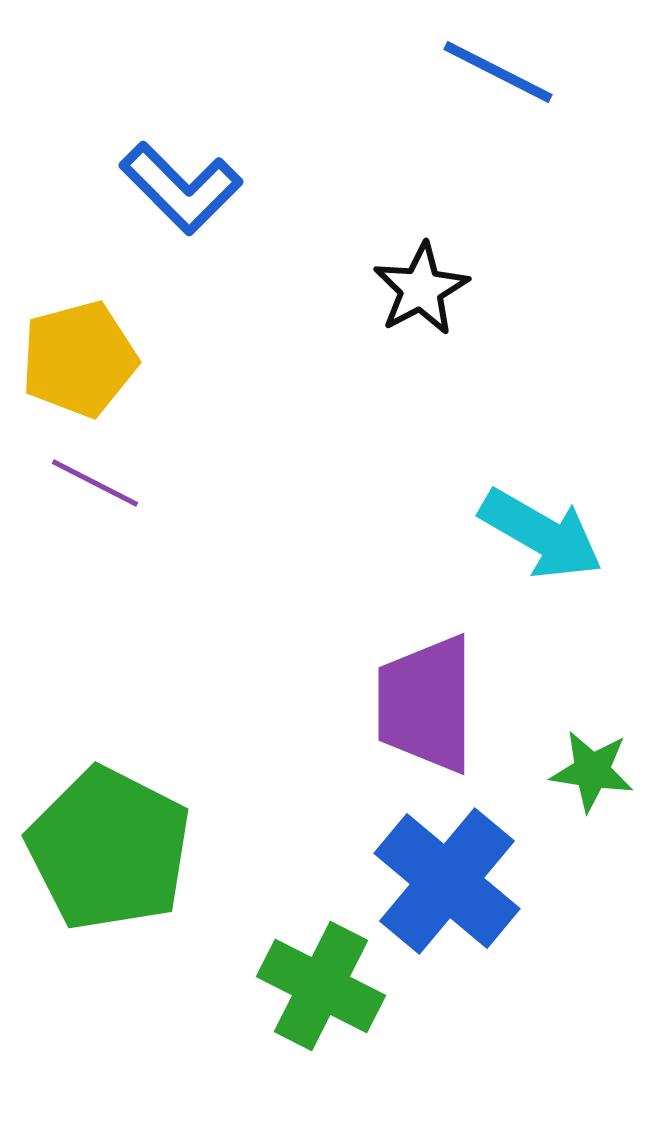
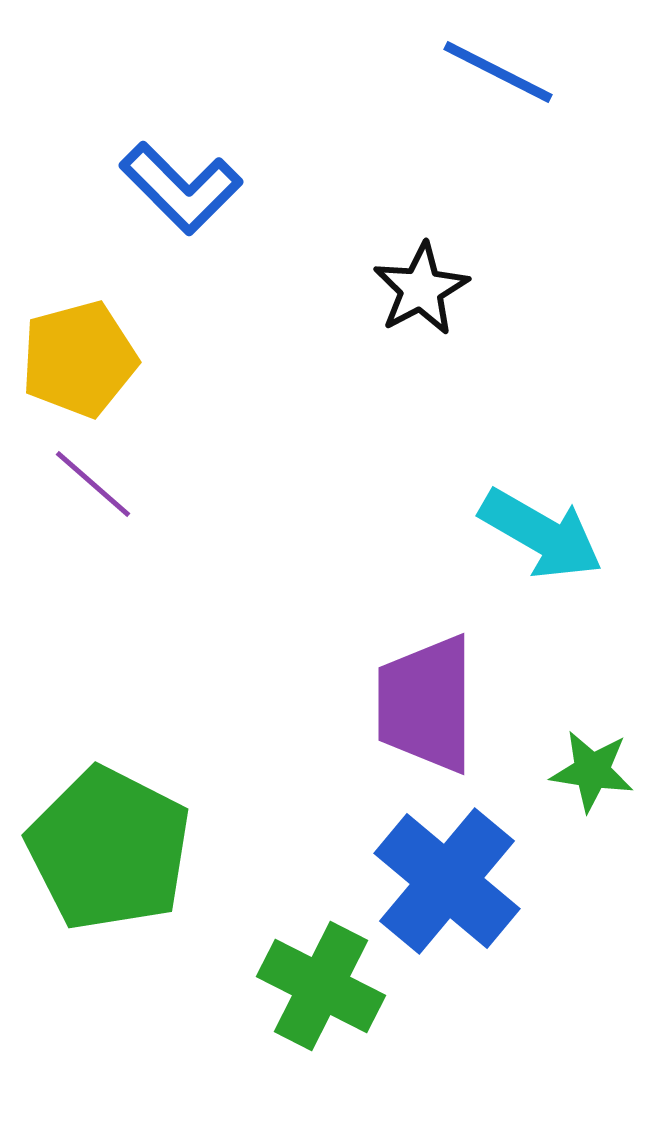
purple line: moved 2 px left, 1 px down; rotated 14 degrees clockwise
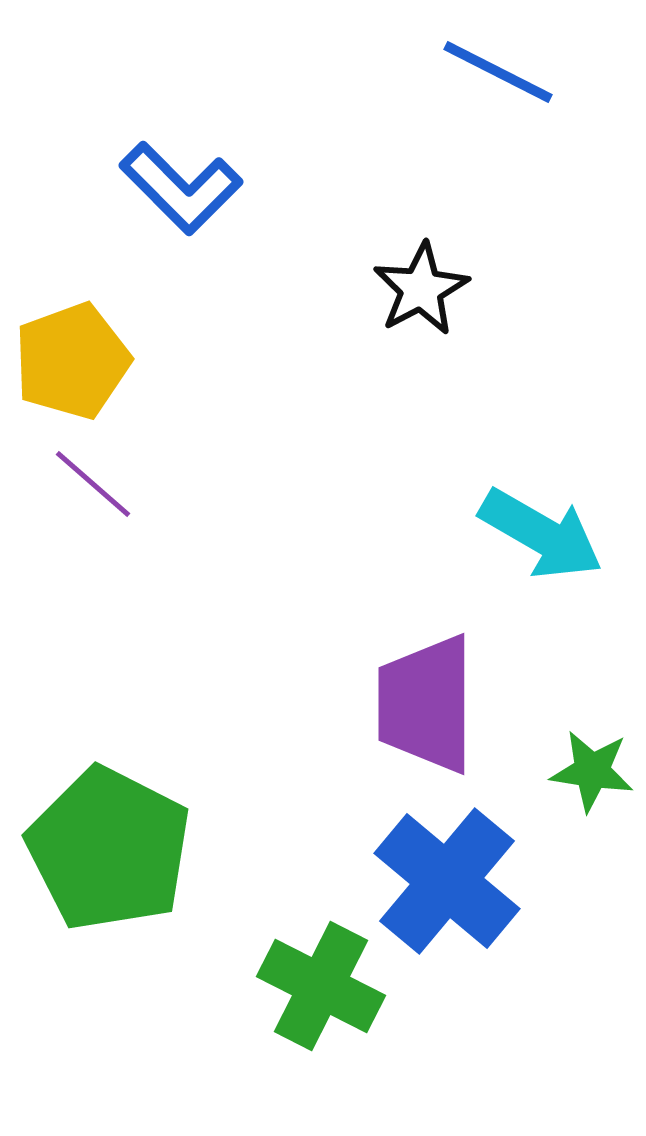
yellow pentagon: moved 7 px left, 2 px down; rotated 5 degrees counterclockwise
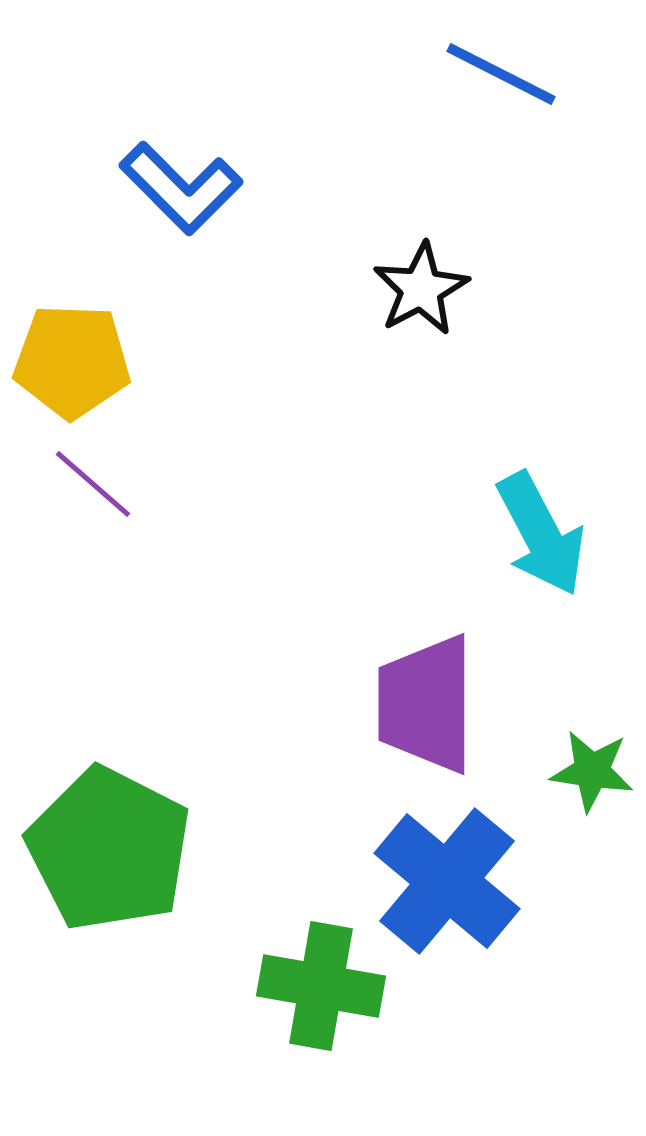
blue line: moved 3 px right, 2 px down
yellow pentagon: rotated 22 degrees clockwise
cyan arrow: rotated 32 degrees clockwise
green cross: rotated 17 degrees counterclockwise
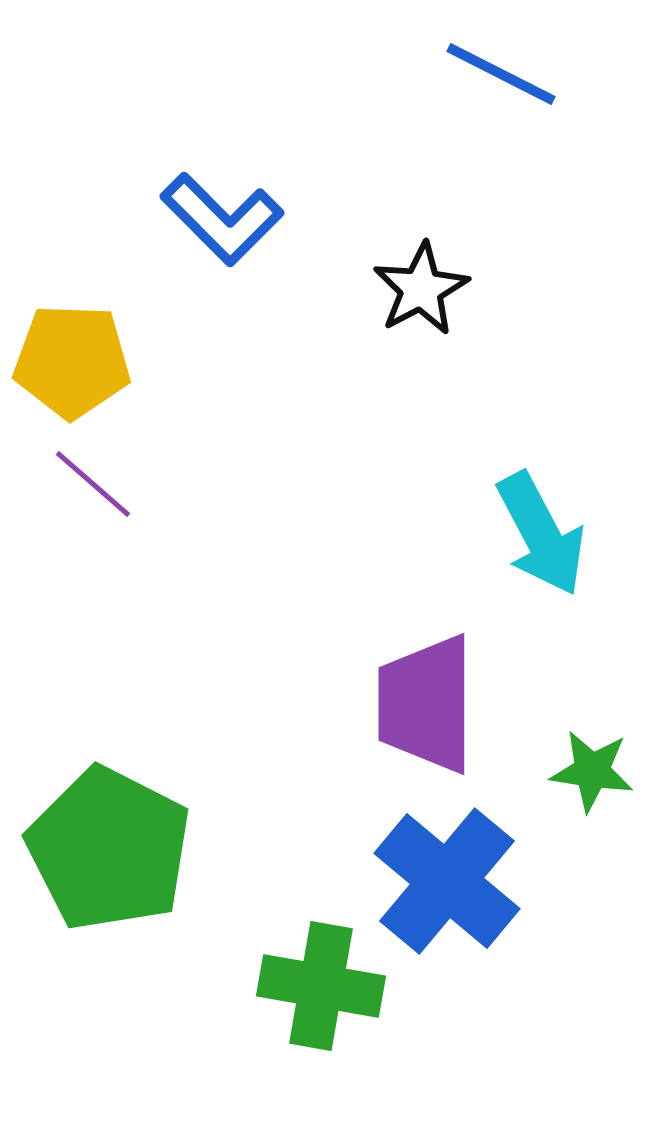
blue L-shape: moved 41 px right, 31 px down
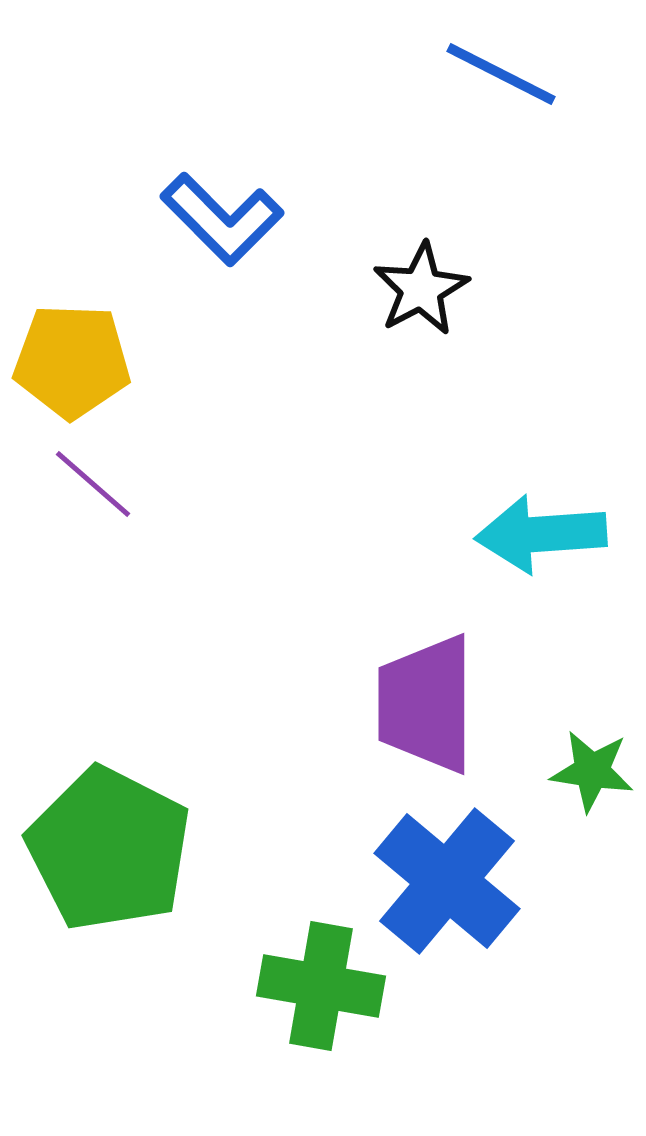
cyan arrow: rotated 114 degrees clockwise
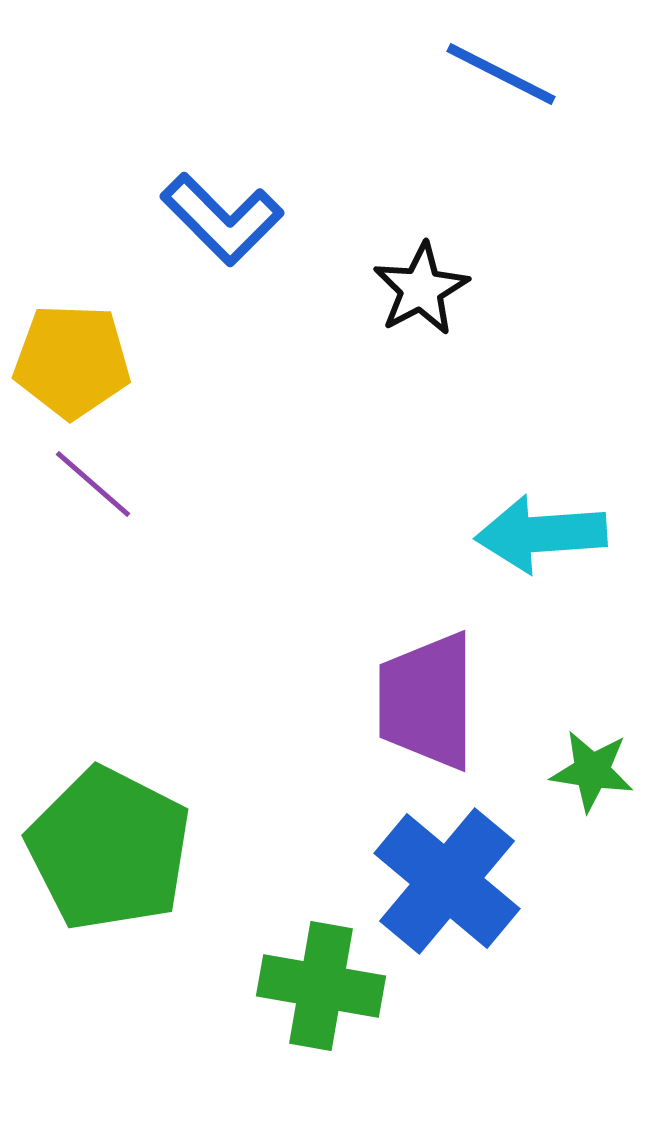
purple trapezoid: moved 1 px right, 3 px up
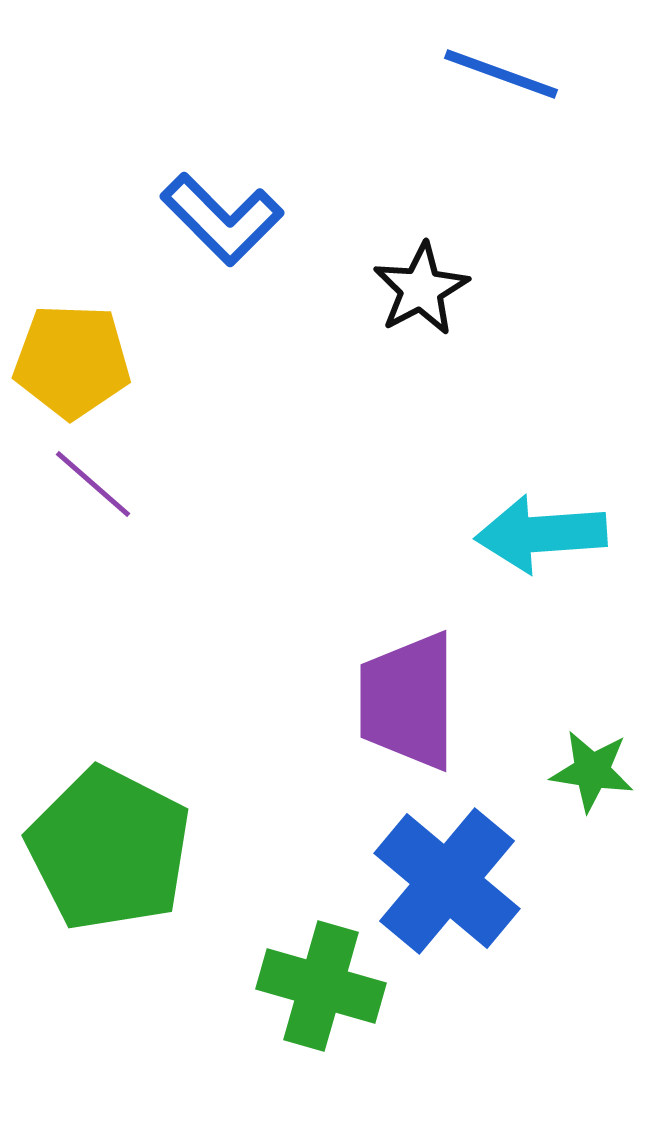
blue line: rotated 7 degrees counterclockwise
purple trapezoid: moved 19 px left
green cross: rotated 6 degrees clockwise
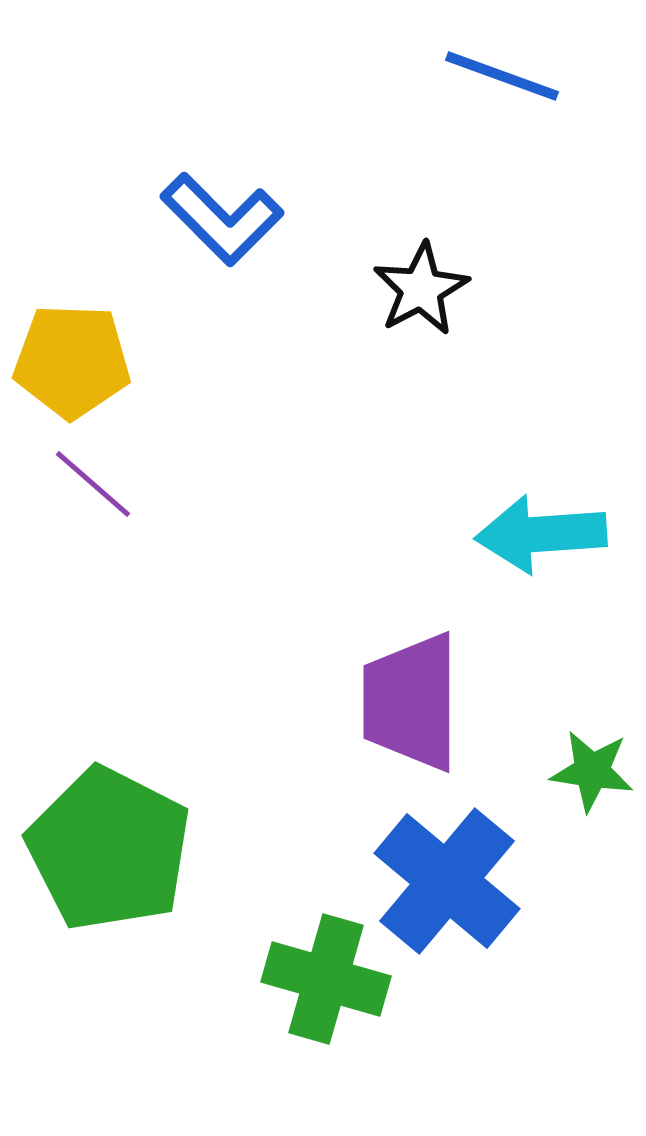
blue line: moved 1 px right, 2 px down
purple trapezoid: moved 3 px right, 1 px down
green cross: moved 5 px right, 7 px up
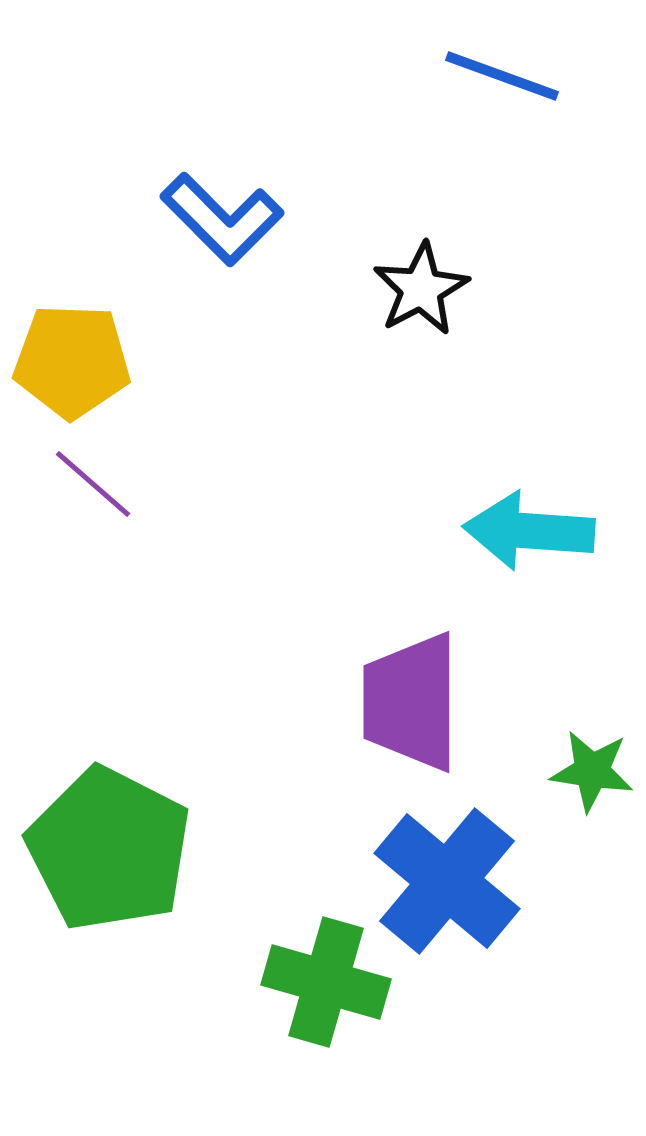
cyan arrow: moved 12 px left, 3 px up; rotated 8 degrees clockwise
green cross: moved 3 px down
